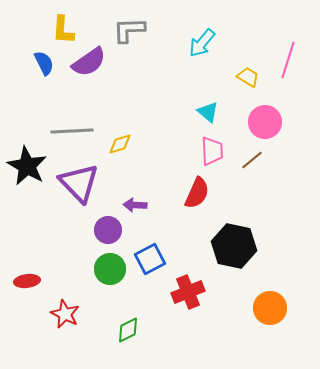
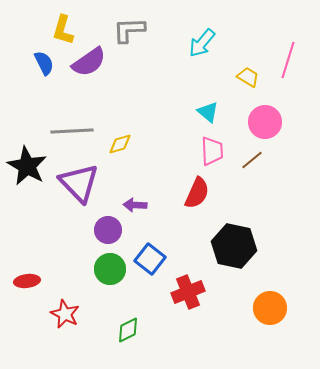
yellow L-shape: rotated 12 degrees clockwise
blue square: rotated 24 degrees counterclockwise
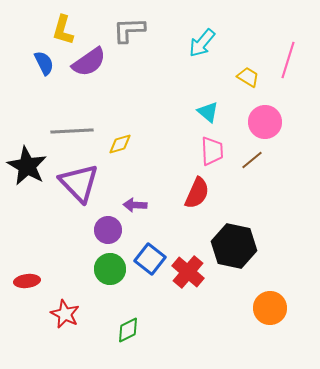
red cross: moved 20 px up; rotated 28 degrees counterclockwise
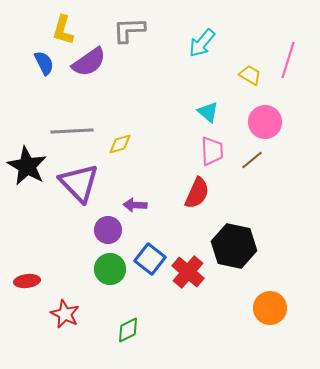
yellow trapezoid: moved 2 px right, 2 px up
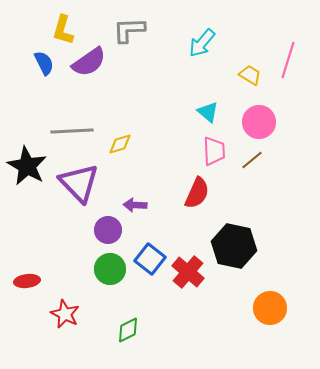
pink circle: moved 6 px left
pink trapezoid: moved 2 px right
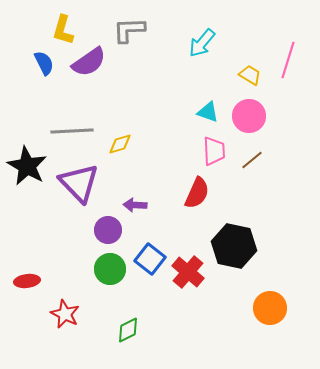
cyan triangle: rotated 20 degrees counterclockwise
pink circle: moved 10 px left, 6 px up
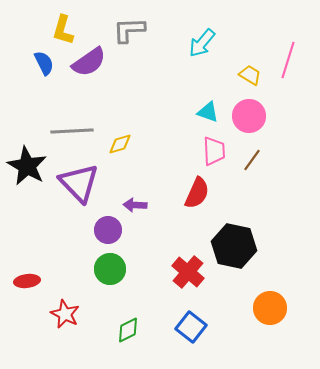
brown line: rotated 15 degrees counterclockwise
blue square: moved 41 px right, 68 px down
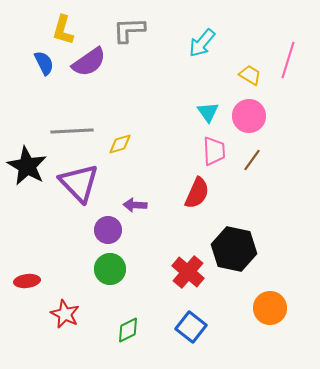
cyan triangle: rotated 35 degrees clockwise
black hexagon: moved 3 px down
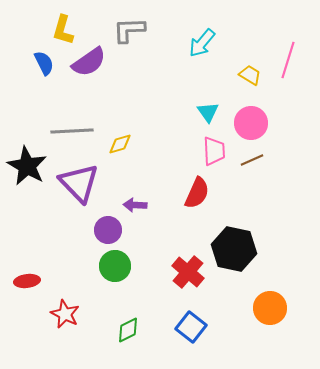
pink circle: moved 2 px right, 7 px down
brown line: rotated 30 degrees clockwise
green circle: moved 5 px right, 3 px up
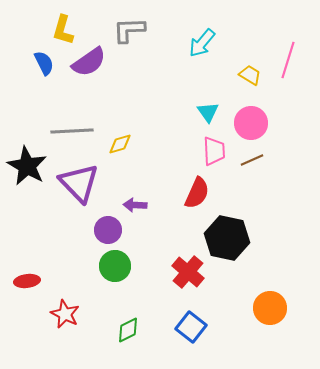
black hexagon: moved 7 px left, 11 px up
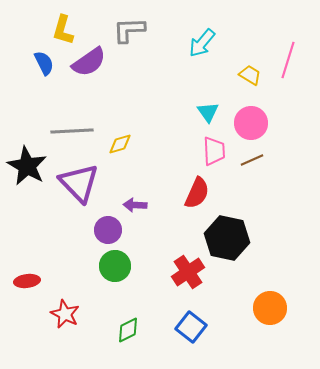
red cross: rotated 16 degrees clockwise
